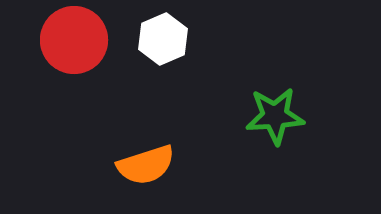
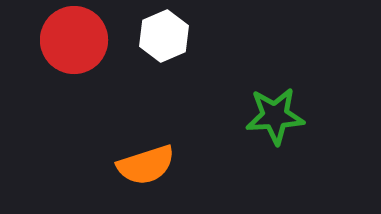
white hexagon: moved 1 px right, 3 px up
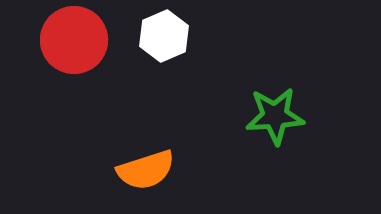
orange semicircle: moved 5 px down
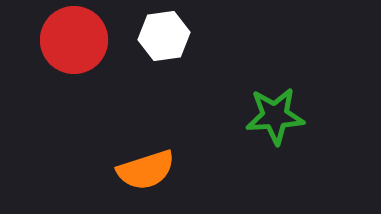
white hexagon: rotated 15 degrees clockwise
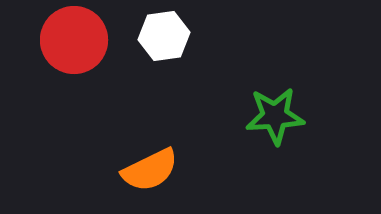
orange semicircle: moved 4 px right; rotated 8 degrees counterclockwise
